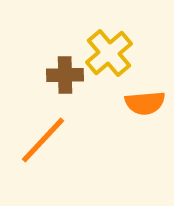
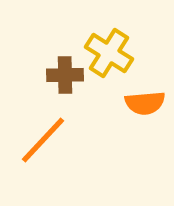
yellow cross: rotated 18 degrees counterclockwise
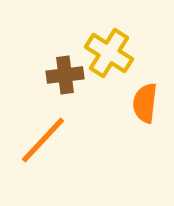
brown cross: rotated 6 degrees counterclockwise
orange semicircle: rotated 102 degrees clockwise
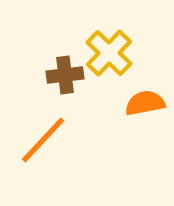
yellow cross: rotated 12 degrees clockwise
orange semicircle: rotated 72 degrees clockwise
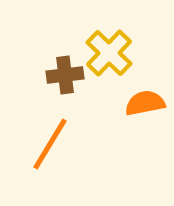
orange line: moved 7 px right, 4 px down; rotated 12 degrees counterclockwise
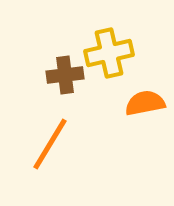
yellow cross: rotated 33 degrees clockwise
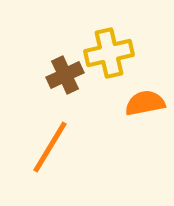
brown cross: rotated 18 degrees counterclockwise
orange line: moved 3 px down
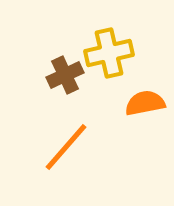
orange line: moved 16 px right; rotated 10 degrees clockwise
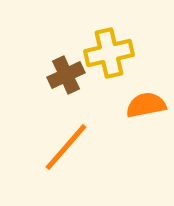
brown cross: moved 1 px right
orange semicircle: moved 1 px right, 2 px down
